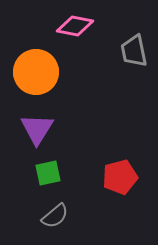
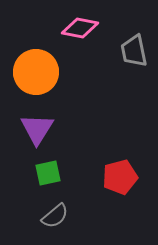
pink diamond: moved 5 px right, 2 px down
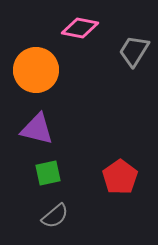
gray trapezoid: rotated 44 degrees clockwise
orange circle: moved 2 px up
purple triangle: rotated 48 degrees counterclockwise
red pentagon: rotated 20 degrees counterclockwise
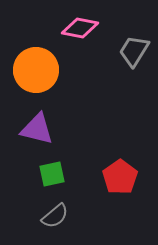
green square: moved 4 px right, 1 px down
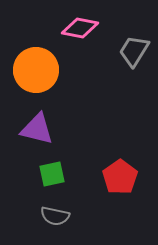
gray semicircle: rotated 52 degrees clockwise
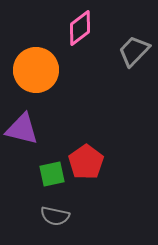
pink diamond: rotated 48 degrees counterclockwise
gray trapezoid: rotated 12 degrees clockwise
purple triangle: moved 15 px left
red pentagon: moved 34 px left, 15 px up
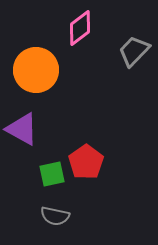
purple triangle: rotated 15 degrees clockwise
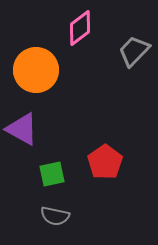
red pentagon: moved 19 px right
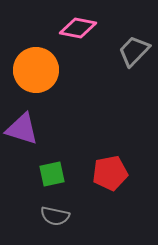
pink diamond: moved 2 px left; rotated 48 degrees clockwise
purple triangle: rotated 12 degrees counterclockwise
red pentagon: moved 5 px right, 11 px down; rotated 24 degrees clockwise
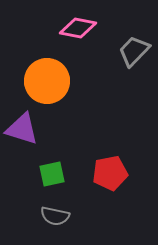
orange circle: moved 11 px right, 11 px down
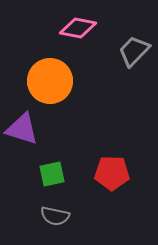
orange circle: moved 3 px right
red pentagon: moved 2 px right; rotated 12 degrees clockwise
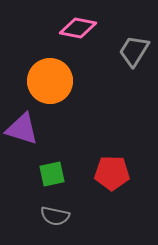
gray trapezoid: rotated 12 degrees counterclockwise
